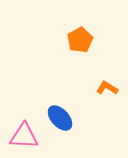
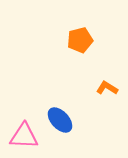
orange pentagon: rotated 15 degrees clockwise
blue ellipse: moved 2 px down
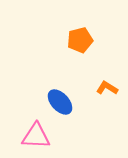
blue ellipse: moved 18 px up
pink triangle: moved 12 px right
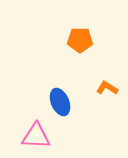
orange pentagon: rotated 15 degrees clockwise
blue ellipse: rotated 20 degrees clockwise
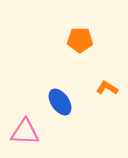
blue ellipse: rotated 12 degrees counterclockwise
pink triangle: moved 11 px left, 4 px up
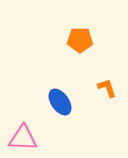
orange L-shape: rotated 40 degrees clockwise
pink triangle: moved 2 px left, 6 px down
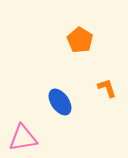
orange pentagon: rotated 30 degrees clockwise
pink triangle: rotated 12 degrees counterclockwise
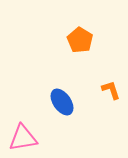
orange L-shape: moved 4 px right, 2 px down
blue ellipse: moved 2 px right
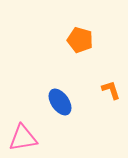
orange pentagon: rotated 15 degrees counterclockwise
blue ellipse: moved 2 px left
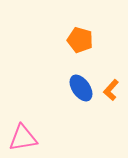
orange L-shape: rotated 120 degrees counterclockwise
blue ellipse: moved 21 px right, 14 px up
